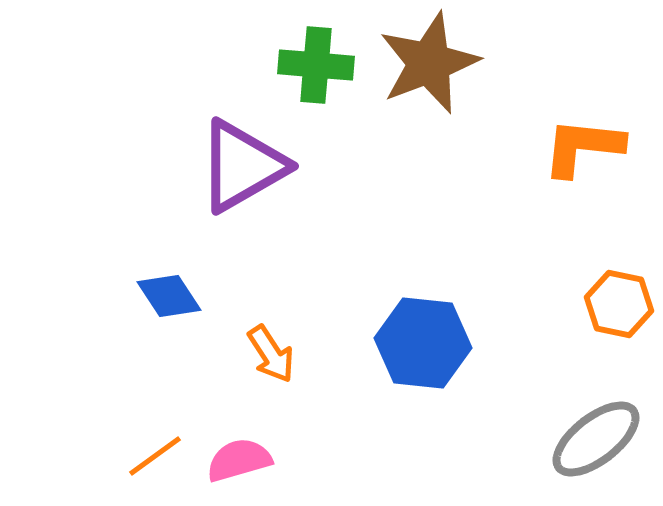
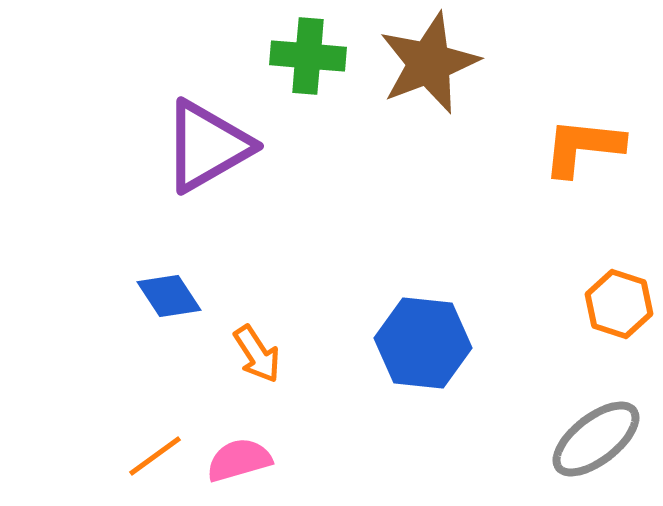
green cross: moved 8 px left, 9 px up
purple triangle: moved 35 px left, 20 px up
orange hexagon: rotated 6 degrees clockwise
orange arrow: moved 14 px left
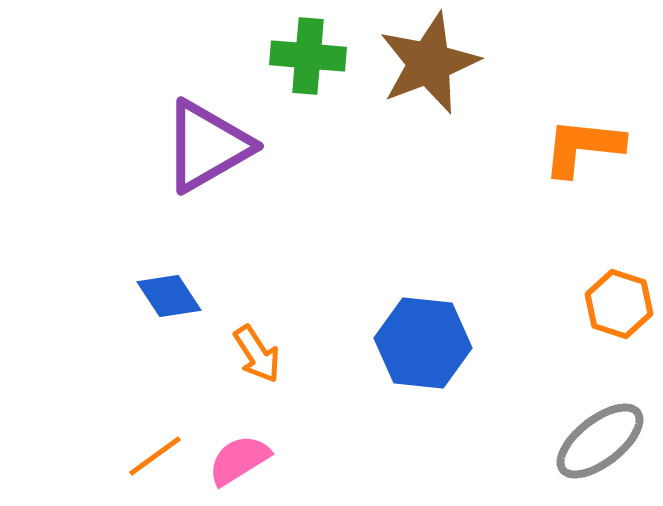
gray ellipse: moved 4 px right, 2 px down
pink semicircle: rotated 16 degrees counterclockwise
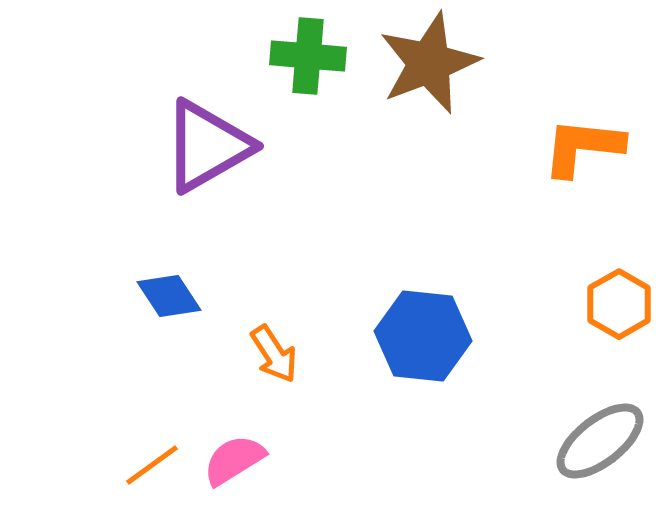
orange hexagon: rotated 12 degrees clockwise
blue hexagon: moved 7 px up
orange arrow: moved 17 px right
orange line: moved 3 px left, 9 px down
pink semicircle: moved 5 px left
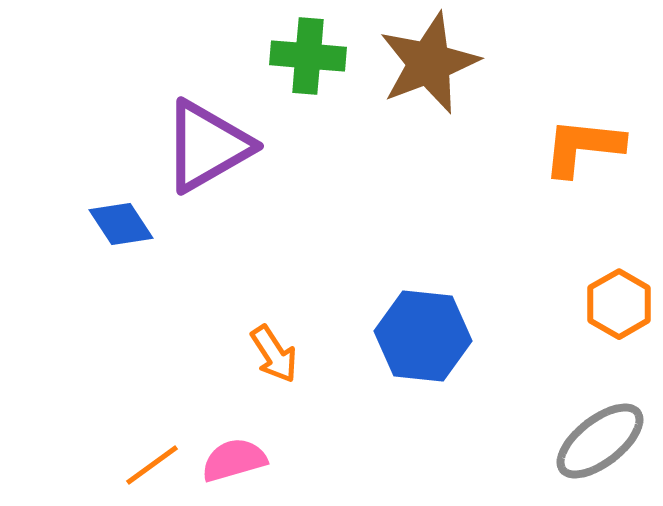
blue diamond: moved 48 px left, 72 px up
pink semicircle: rotated 16 degrees clockwise
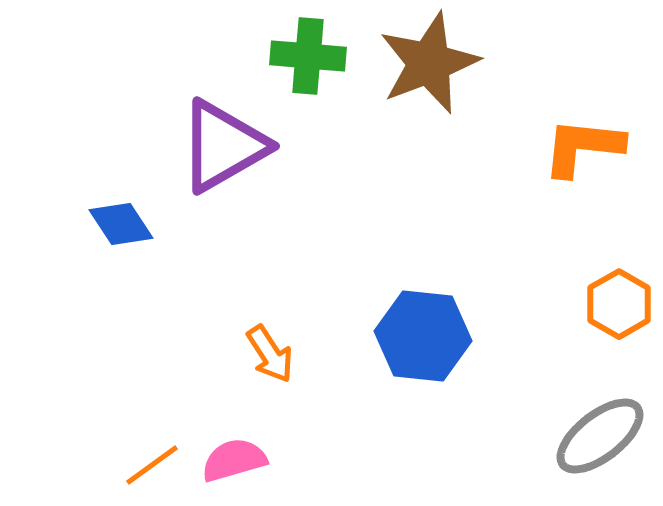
purple triangle: moved 16 px right
orange arrow: moved 4 px left
gray ellipse: moved 5 px up
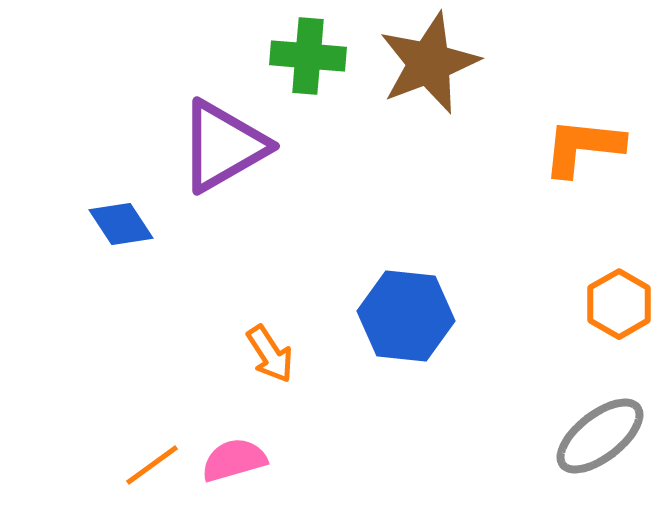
blue hexagon: moved 17 px left, 20 px up
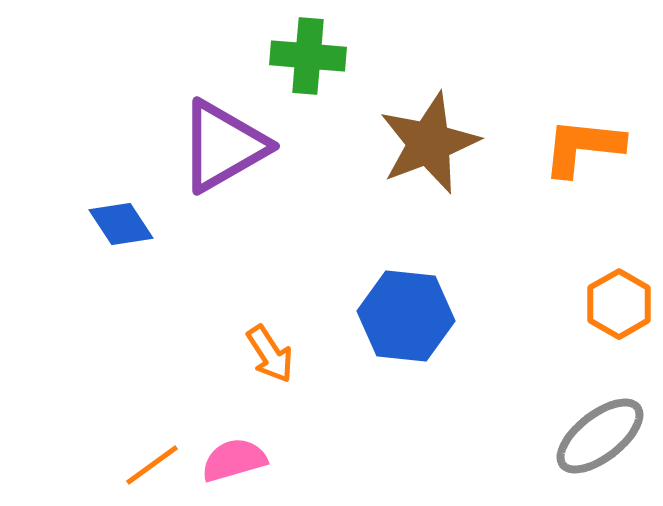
brown star: moved 80 px down
